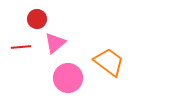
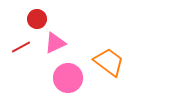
pink triangle: rotated 15 degrees clockwise
red line: rotated 24 degrees counterclockwise
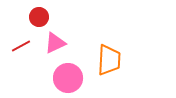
red circle: moved 2 px right, 2 px up
red line: moved 1 px up
orange trapezoid: moved 2 px up; rotated 56 degrees clockwise
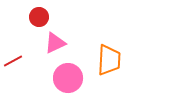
red line: moved 8 px left, 15 px down
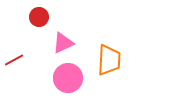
pink triangle: moved 8 px right
red line: moved 1 px right, 1 px up
